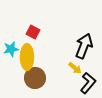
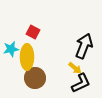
black L-shape: moved 7 px left; rotated 25 degrees clockwise
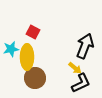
black arrow: moved 1 px right
